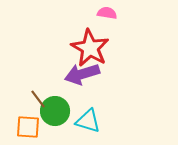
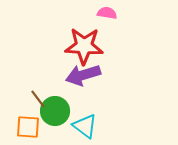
red star: moved 6 px left, 2 px up; rotated 27 degrees counterclockwise
purple arrow: moved 1 px right, 1 px down
cyan triangle: moved 3 px left, 5 px down; rotated 20 degrees clockwise
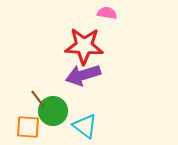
green circle: moved 2 px left
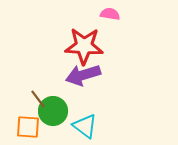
pink semicircle: moved 3 px right, 1 px down
